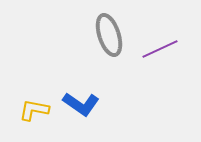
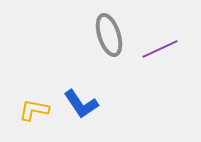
blue L-shape: rotated 21 degrees clockwise
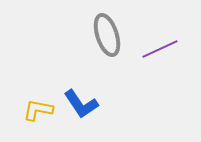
gray ellipse: moved 2 px left
yellow L-shape: moved 4 px right
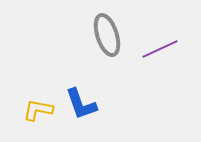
blue L-shape: rotated 15 degrees clockwise
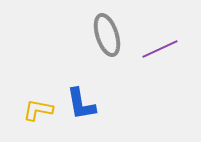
blue L-shape: rotated 9 degrees clockwise
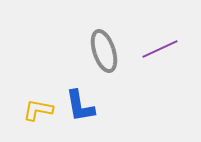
gray ellipse: moved 3 px left, 16 px down
blue L-shape: moved 1 px left, 2 px down
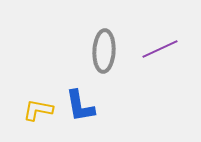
gray ellipse: rotated 21 degrees clockwise
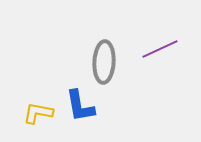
gray ellipse: moved 11 px down
yellow L-shape: moved 3 px down
